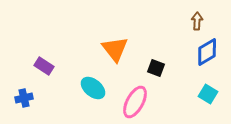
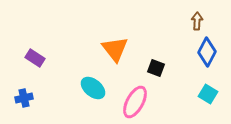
blue diamond: rotated 32 degrees counterclockwise
purple rectangle: moved 9 px left, 8 px up
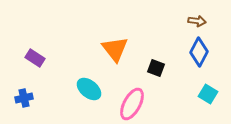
brown arrow: rotated 96 degrees clockwise
blue diamond: moved 8 px left
cyan ellipse: moved 4 px left, 1 px down
pink ellipse: moved 3 px left, 2 px down
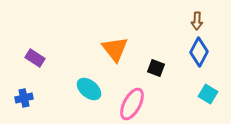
brown arrow: rotated 84 degrees clockwise
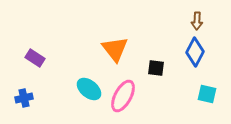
blue diamond: moved 4 px left
black square: rotated 12 degrees counterclockwise
cyan square: moved 1 px left; rotated 18 degrees counterclockwise
pink ellipse: moved 9 px left, 8 px up
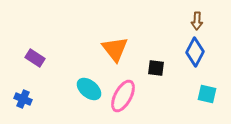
blue cross: moved 1 px left, 1 px down; rotated 36 degrees clockwise
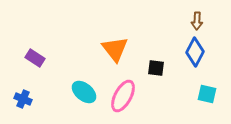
cyan ellipse: moved 5 px left, 3 px down
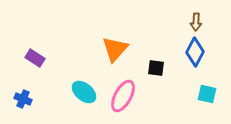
brown arrow: moved 1 px left, 1 px down
orange triangle: rotated 20 degrees clockwise
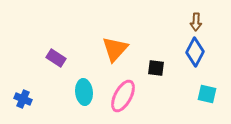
purple rectangle: moved 21 px right
cyan ellipse: rotated 45 degrees clockwise
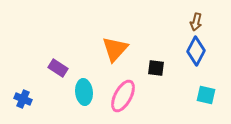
brown arrow: rotated 12 degrees clockwise
blue diamond: moved 1 px right, 1 px up
purple rectangle: moved 2 px right, 10 px down
cyan square: moved 1 px left, 1 px down
